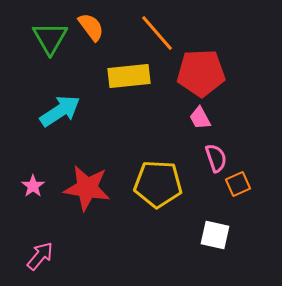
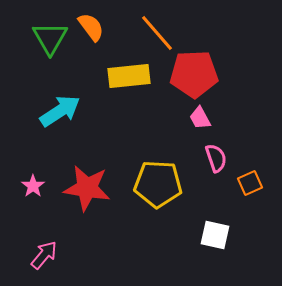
red pentagon: moved 7 px left, 1 px down
orange square: moved 12 px right, 1 px up
pink arrow: moved 4 px right, 1 px up
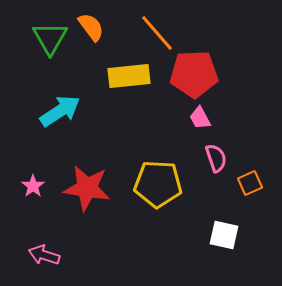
white square: moved 9 px right
pink arrow: rotated 112 degrees counterclockwise
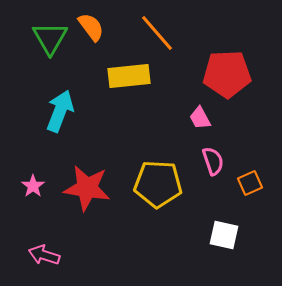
red pentagon: moved 33 px right
cyan arrow: rotated 36 degrees counterclockwise
pink semicircle: moved 3 px left, 3 px down
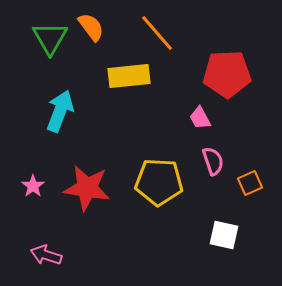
yellow pentagon: moved 1 px right, 2 px up
pink arrow: moved 2 px right
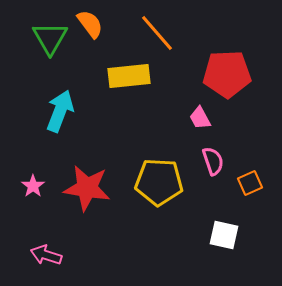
orange semicircle: moved 1 px left, 3 px up
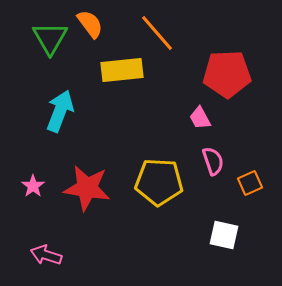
yellow rectangle: moved 7 px left, 6 px up
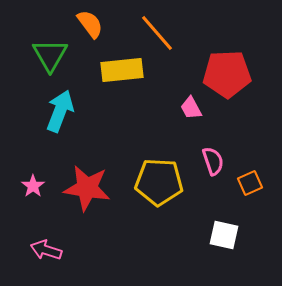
green triangle: moved 17 px down
pink trapezoid: moved 9 px left, 10 px up
pink arrow: moved 5 px up
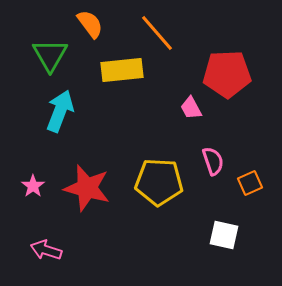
red star: rotated 6 degrees clockwise
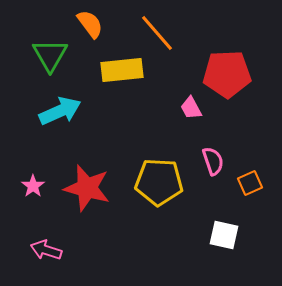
cyan arrow: rotated 45 degrees clockwise
